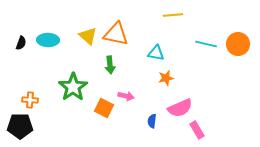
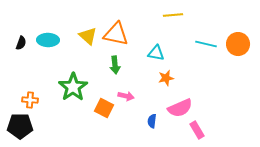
green arrow: moved 5 px right
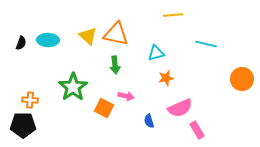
orange circle: moved 4 px right, 35 px down
cyan triangle: rotated 24 degrees counterclockwise
blue semicircle: moved 3 px left; rotated 24 degrees counterclockwise
black pentagon: moved 3 px right, 1 px up
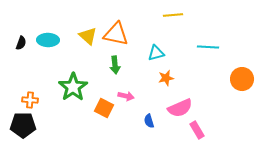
cyan line: moved 2 px right, 3 px down; rotated 10 degrees counterclockwise
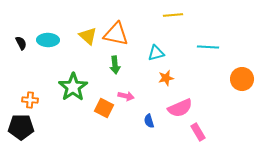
black semicircle: rotated 48 degrees counterclockwise
black pentagon: moved 2 px left, 2 px down
pink rectangle: moved 1 px right, 2 px down
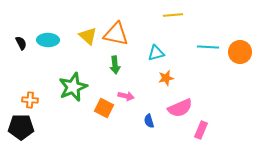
orange circle: moved 2 px left, 27 px up
green star: rotated 12 degrees clockwise
pink rectangle: moved 3 px right, 2 px up; rotated 54 degrees clockwise
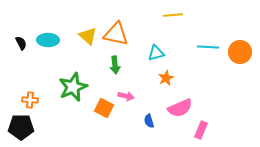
orange star: rotated 14 degrees counterclockwise
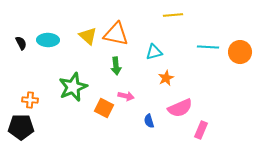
cyan triangle: moved 2 px left, 1 px up
green arrow: moved 1 px right, 1 px down
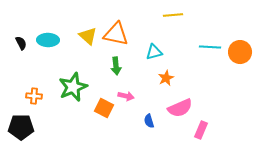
cyan line: moved 2 px right
orange cross: moved 4 px right, 4 px up
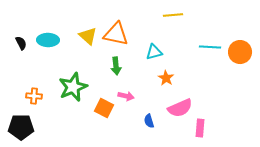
orange star: rotated 14 degrees counterclockwise
pink rectangle: moved 1 px left, 2 px up; rotated 18 degrees counterclockwise
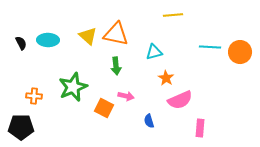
pink semicircle: moved 8 px up
